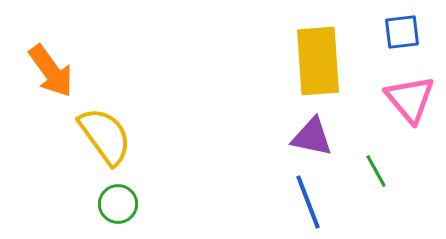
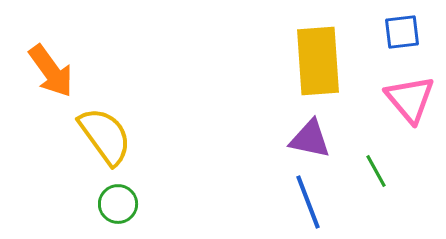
purple triangle: moved 2 px left, 2 px down
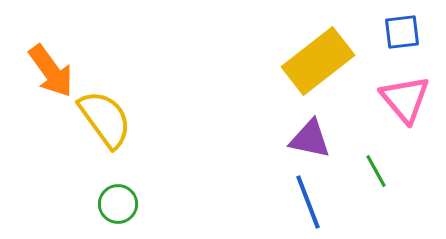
yellow rectangle: rotated 56 degrees clockwise
pink triangle: moved 5 px left
yellow semicircle: moved 17 px up
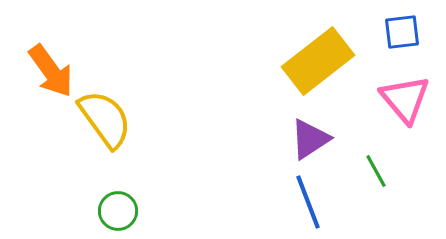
purple triangle: rotated 45 degrees counterclockwise
green circle: moved 7 px down
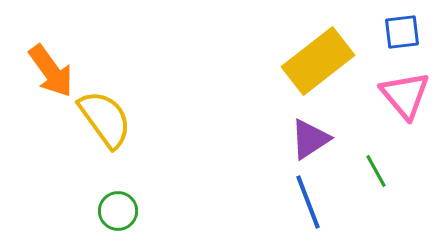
pink triangle: moved 4 px up
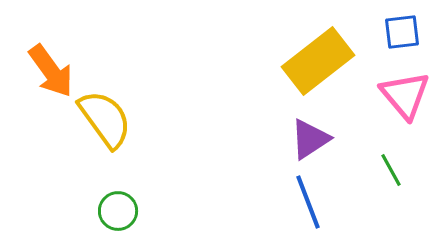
green line: moved 15 px right, 1 px up
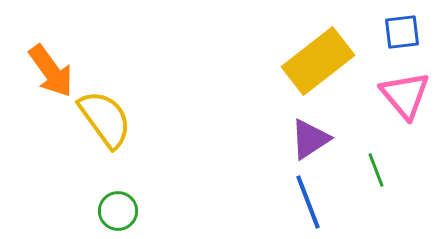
green line: moved 15 px left; rotated 8 degrees clockwise
